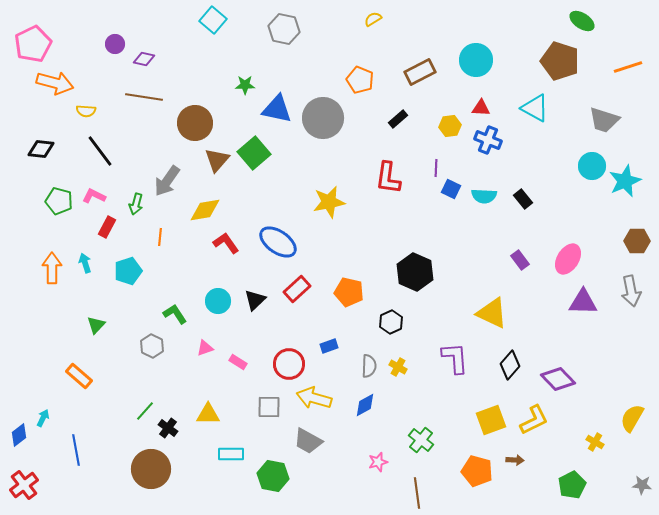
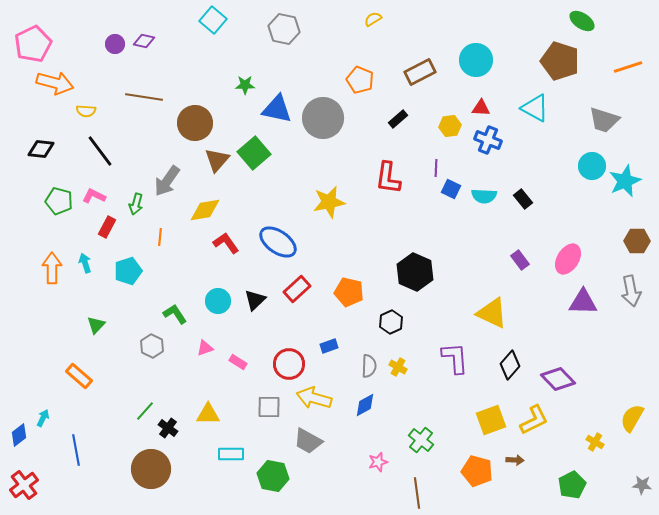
purple diamond at (144, 59): moved 18 px up
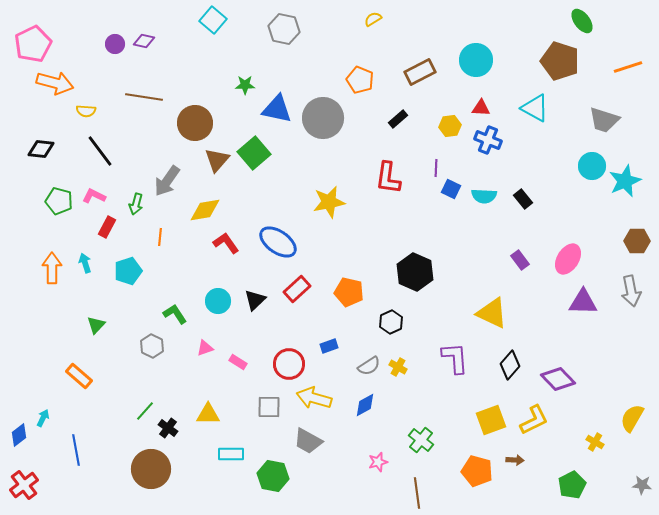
green ellipse at (582, 21): rotated 20 degrees clockwise
gray semicircle at (369, 366): rotated 55 degrees clockwise
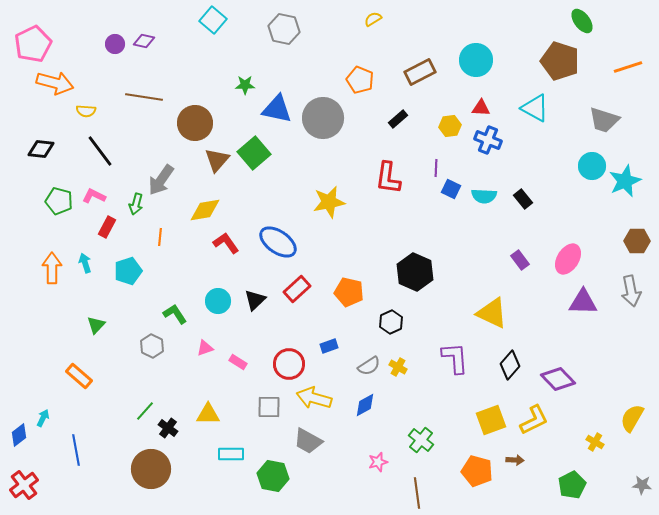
gray arrow at (167, 181): moved 6 px left, 1 px up
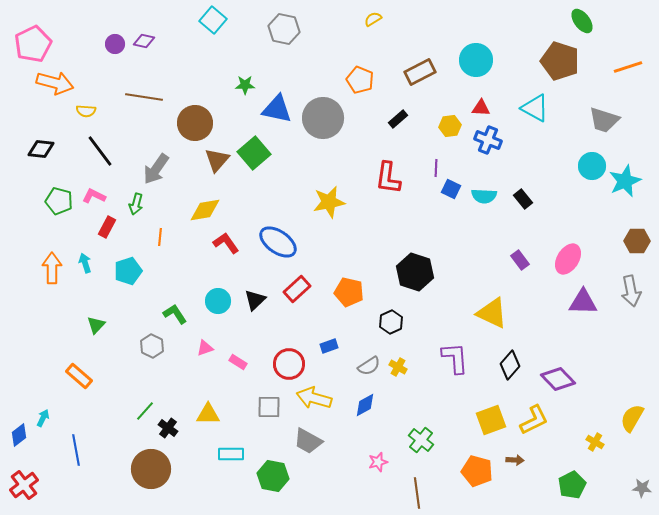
gray arrow at (161, 180): moved 5 px left, 11 px up
black hexagon at (415, 272): rotated 6 degrees counterclockwise
gray star at (642, 485): moved 3 px down
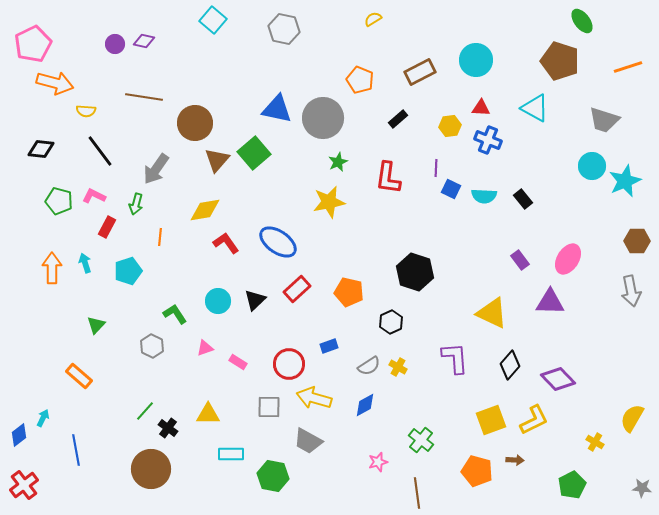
green star at (245, 85): moved 93 px right, 77 px down; rotated 24 degrees counterclockwise
purple triangle at (583, 302): moved 33 px left
